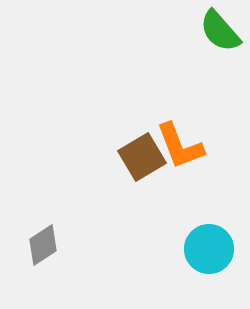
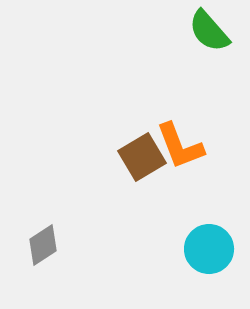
green semicircle: moved 11 px left
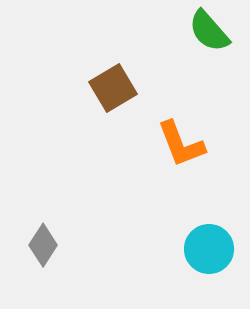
orange L-shape: moved 1 px right, 2 px up
brown square: moved 29 px left, 69 px up
gray diamond: rotated 24 degrees counterclockwise
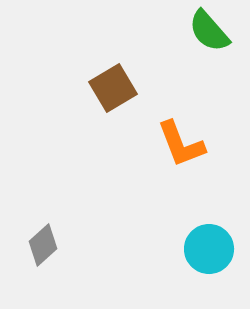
gray diamond: rotated 15 degrees clockwise
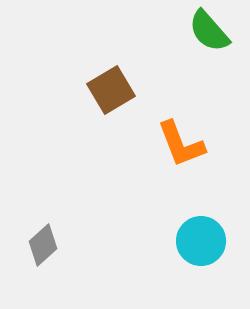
brown square: moved 2 px left, 2 px down
cyan circle: moved 8 px left, 8 px up
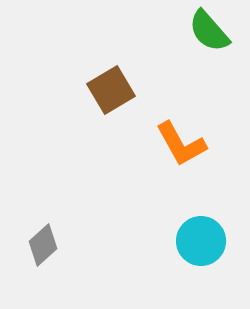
orange L-shape: rotated 8 degrees counterclockwise
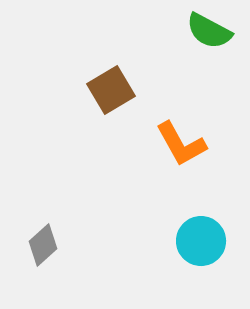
green semicircle: rotated 21 degrees counterclockwise
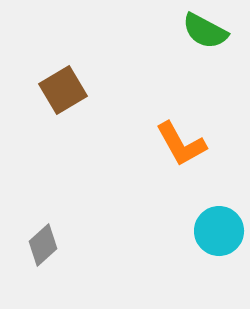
green semicircle: moved 4 px left
brown square: moved 48 px left
cyan circle: moved 18 px right, 10 px up
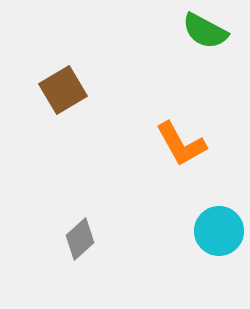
gray diamond: moved 37 px right, 6 px up
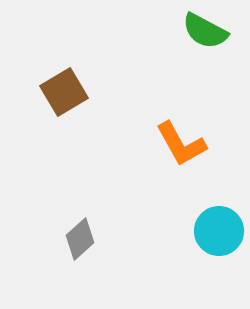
brown square: moved 1 px right, 2 px down
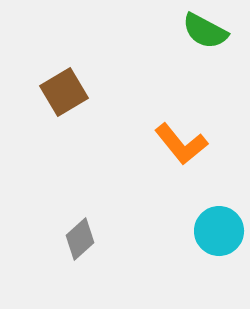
orange L-shape: rotated 10 degrees counterclockwise
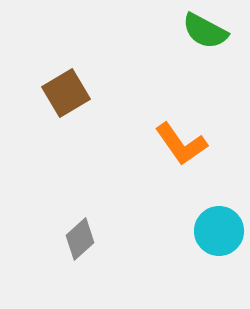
brown square: moved 2 px right, 1 px down
orange L-shape: rotated 4 degrees clockwise
